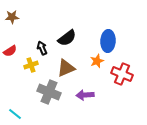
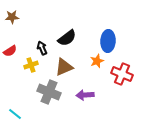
brown triangle: moved 2 px left, 1 px up
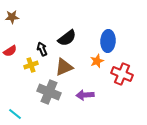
black arrow: moved 1 px down
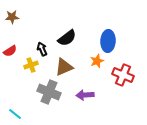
red cross: moved 1 px right, 1 px down
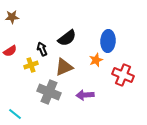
orange star: moved 1 px left, 1 px up
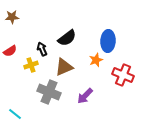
purple arrow: moved 1 px down; rotated 42 degrees counterclockwise
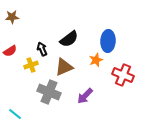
black semicircle: moved 2 px right, 1 px down
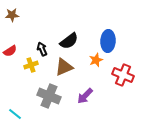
brown star: moved 2 px up
black semicircle: moved 2 px down
gray cross: moved 4 px down
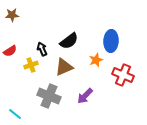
blue ellipse: moved 3 px right
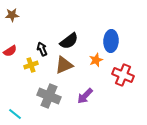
brown triangle: moved 2 px up
